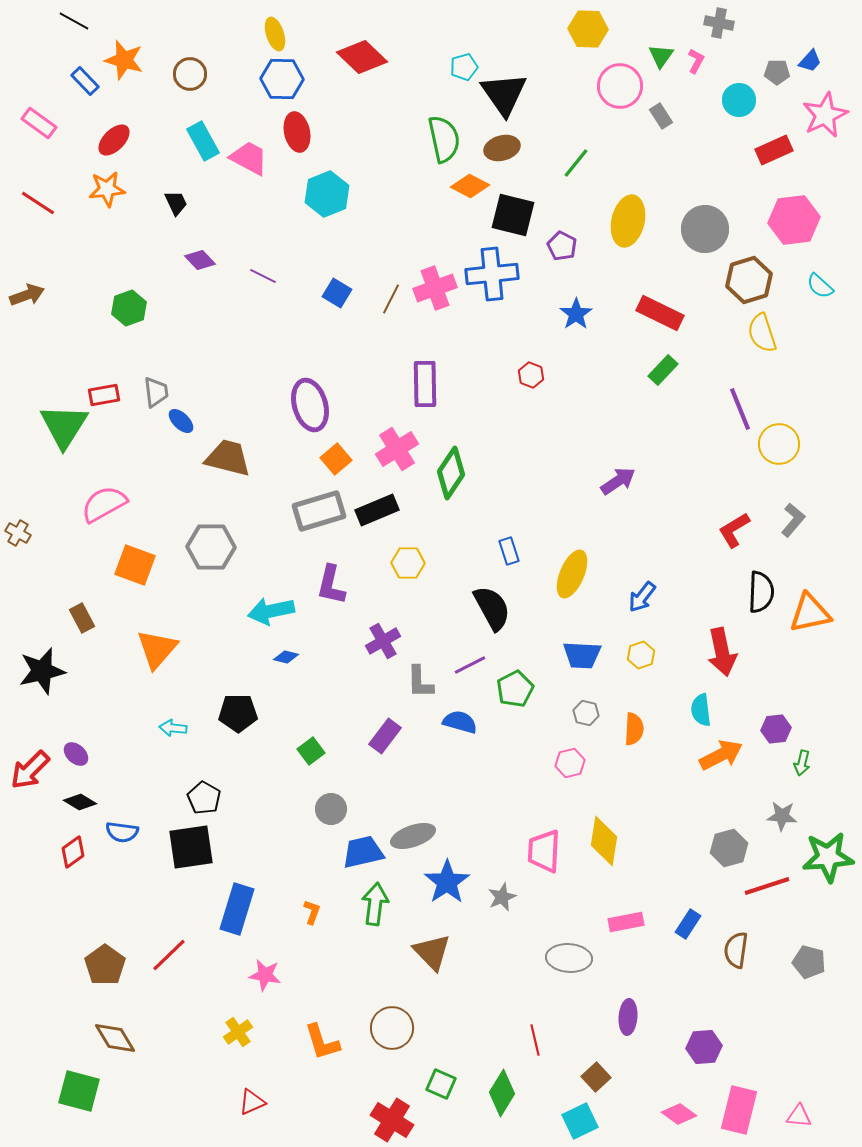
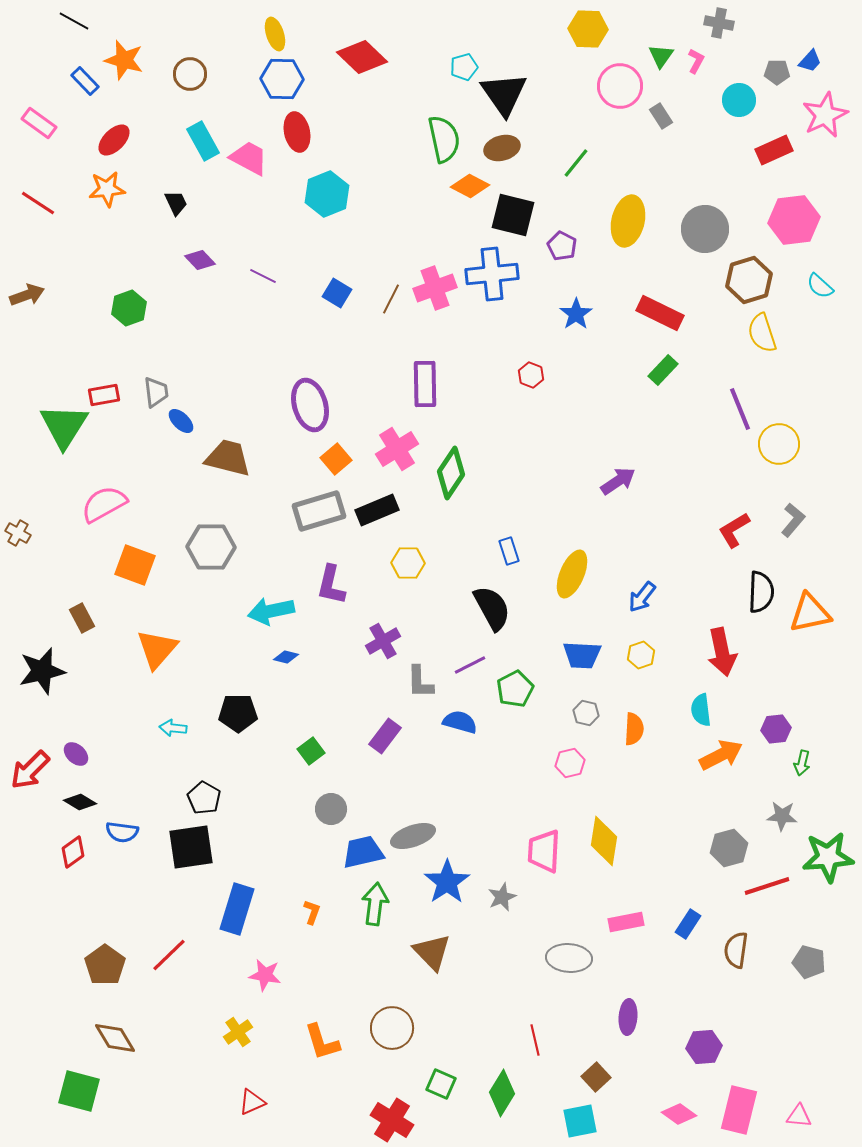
cyan square at (580, 1121): rotated 15 degrees clockwise
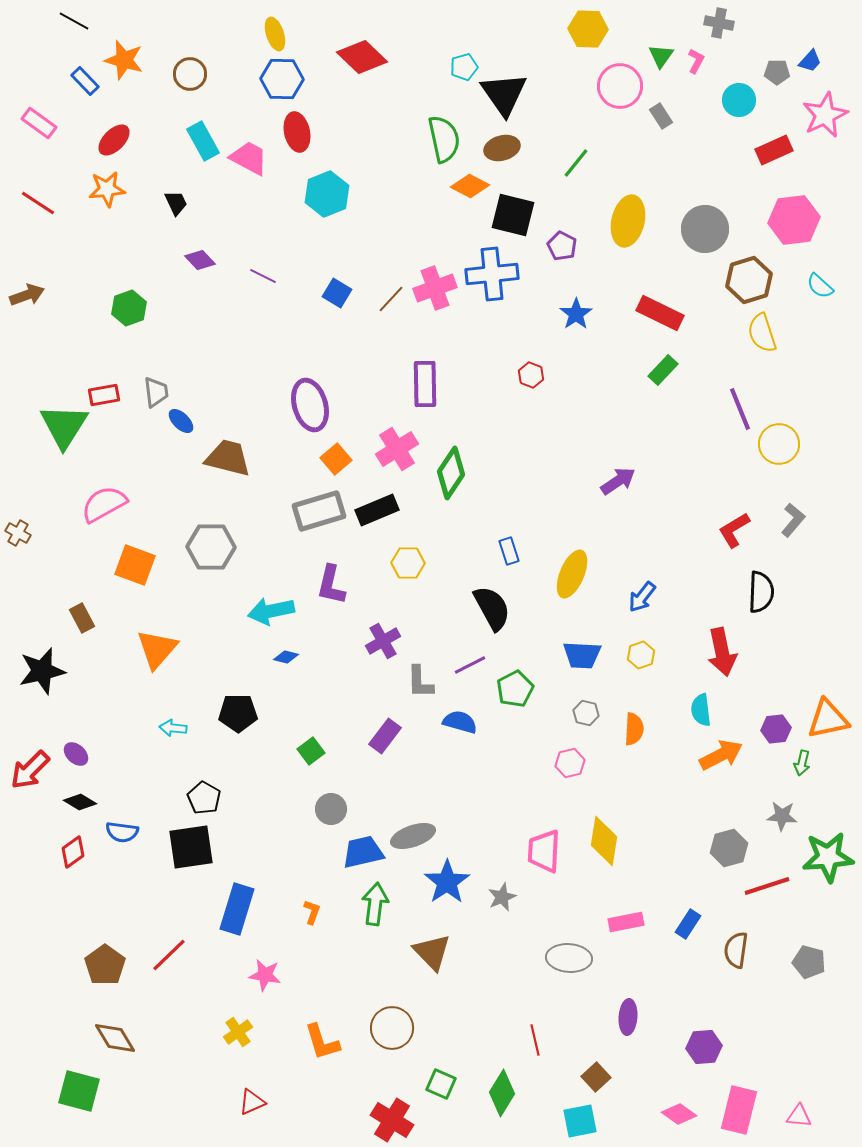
brown line at (391, 299): rotated 16 degrees clockwise
orange triangle at (810, 613): moved 18 px right, 106 px down
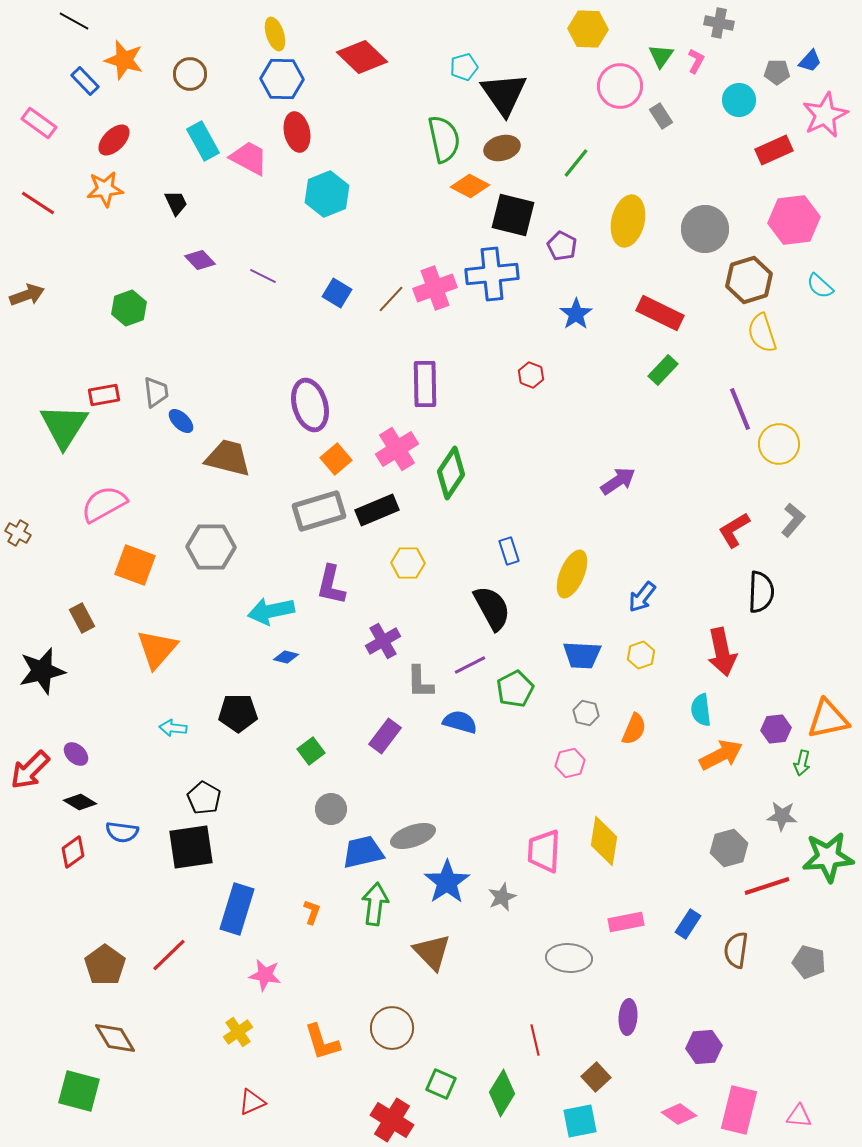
orange star at (107, 189): moved 2 px left
orange semicircle at (634, 729): rotated 20 degrees clockwise
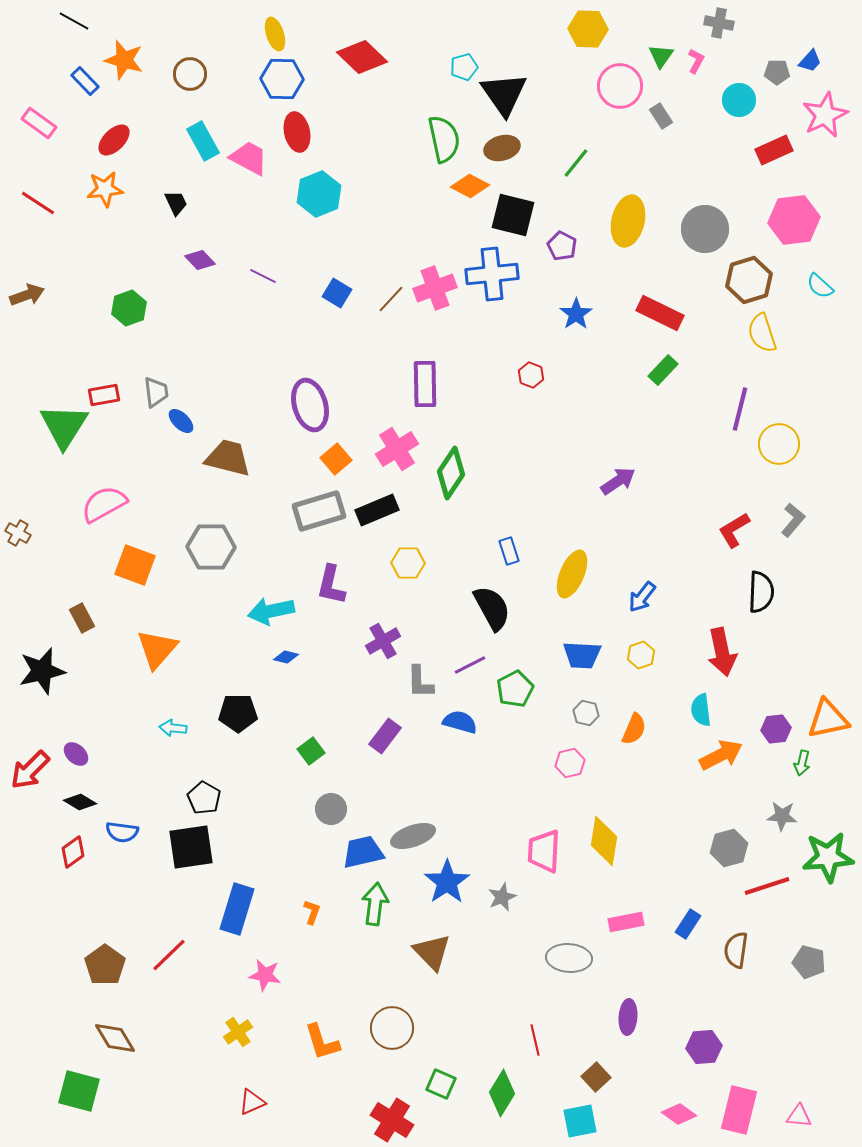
cyan hexagon at (327, 194): moved 8 px left
purple line at (740, 409): rotated 36 degrees clockwise
